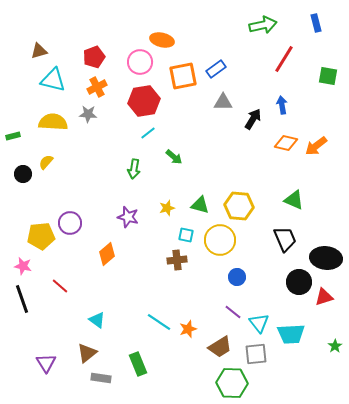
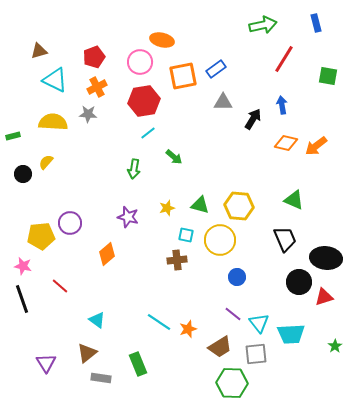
cyan triangle at (53, 80): moved 2 px right; rotated 12 degrees clockwise
purple line at (233, 312): moved 2 px down
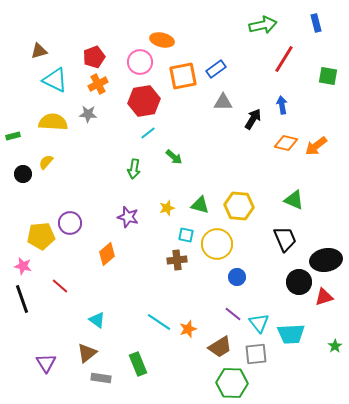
orange cross at (97, 87): moved 1 px right, 3 px up
yellow circle at (220, 240): moved 3 px left, 4 px down
black ellipse at (326, 258): moved 2 px down; rotated 16 degrees counterclockwise
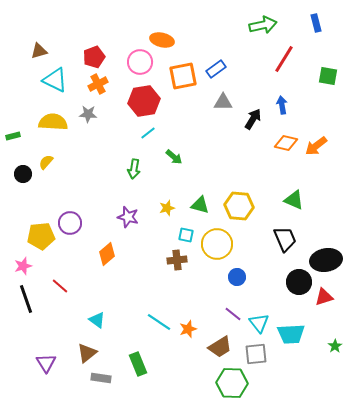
pink star at (23, 266): rotated 30 degrees counterclockwise
black line at (22, 299): moved 4 px right
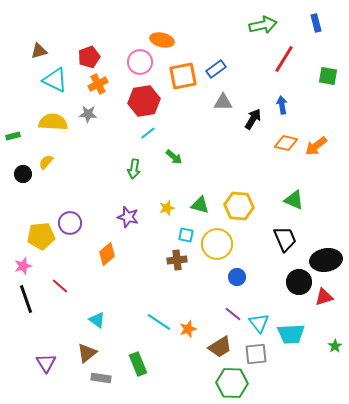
red pentagon at (94, 57): moved 5 px left
